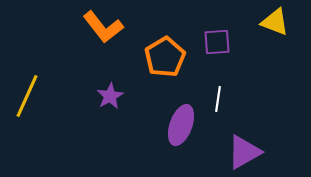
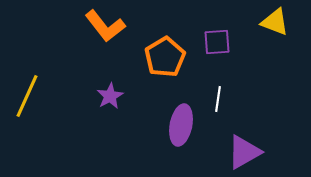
orange L-shape: moved 2 px right, 1 px up
purple ellipse: rotated 9 degrees counterclockwise
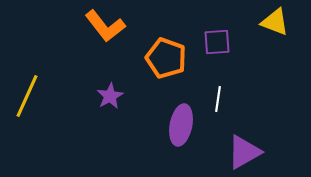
orange pentagon: moved 1 px right, 1 px down; rotated 21 degrees counterclockwise
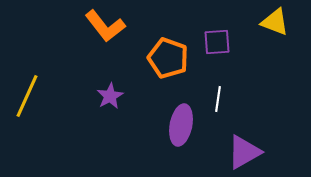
orange pentagon: moved 2 px right
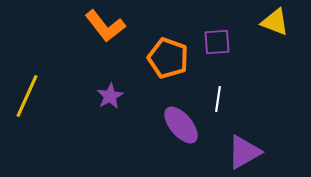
purple ellipse: rotated 51 degrees counterclockwise
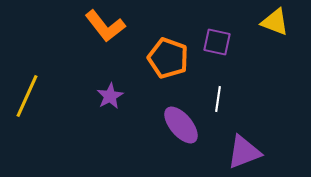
purple square: rotated 16 degrees clockwise
purple triangle: rotated 9 degrees clockwise
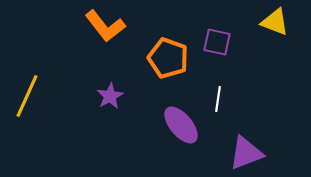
purple triangle: moved 2 px right, 1 px down
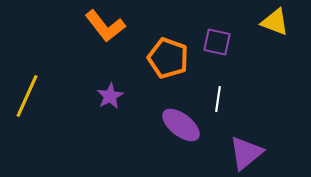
purple ellipse: rotated 12 degrees counterclockwise
purple triangle: rotated 18 degrees counterclockwise
